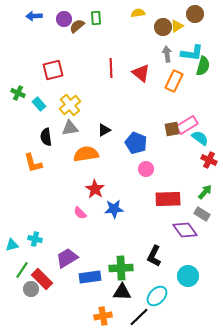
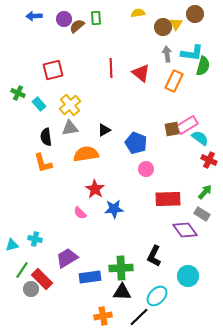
yellow triangle at (177, 26): moved 1 px left, 2 px up; rotated 24 degrees counterclockwise
orange L-shape at (33, 163): moved 10 px right
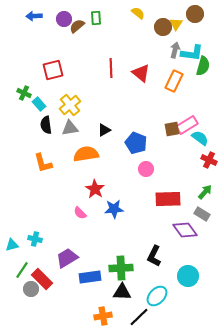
yellow semicircle at (138, 13): rotated 48 degrees clockwise
gray arrow at (167, 54): moved 8 px right, 4 px up; rotated 21 degrees clockwise
green cross at (18, 93): moved 6 px right
black semicircle at (46, 137): moved 12 px up
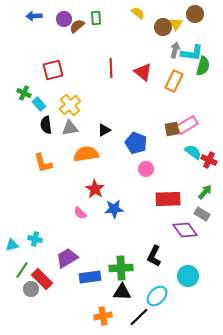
red triangle at (141, 73): moved 2 px right, 1 px up
cyan semicircle at (200, 138): moved 7 px left, 14 px down
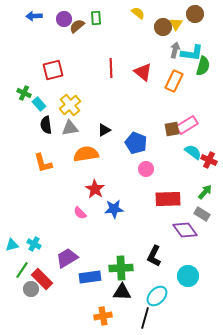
cyan cross at (35, 239): moved 1 px left, 5 px down; rotated 16 degrees clockwise
black line at (139, 317): moved 6 px right, 1 px down; rotated 30 degrees counterclockwise
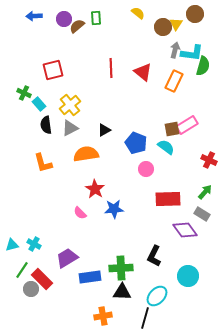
gray triangle at (70, 128): rotated 18 degrees counterclockwise
cyan semicircle at (193, 152): moved 27 px left, 5 px up
